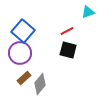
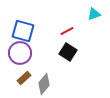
cyan triangle: moved 6 px right, 2 px down
blue square: rotated 25 degrees counterclockwise
black square: moved 2 px down; rotated 18 degrees clockwise
gray diamond: moved 4 px right
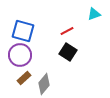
purple circle: moved 2 px down
